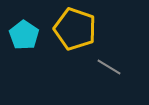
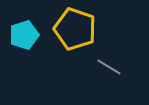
cyan pentagon: rotated 20 degrees clockwise
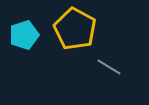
yellow pentagon: rotated 9 degrees clockwise
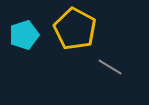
gray line: moved 1 px right
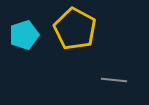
gray line: moved 4 px right, 13 px down; rotated 25 degrees counterclockwise
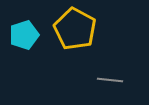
gray line: moved 4 px left
